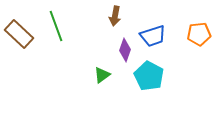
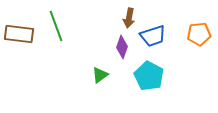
brown arrow: moved 14 px right, 2 px down
brown rectangle: rotated 36 degrees counterclockwise
purple diamond: moved 3 px left, 3 px up
green triangle: moved 2 px left
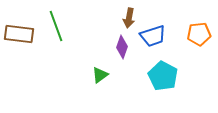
cyan pentagon: moved 14 px right
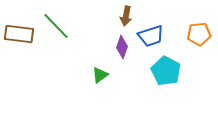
brown arrow: moved 3 px left, 2 px up
green line: rotated 24 degrees counterclockwise
blue trapezoid: moved 2 px left
cyan pentagon: moved 3 px right, 5 px up
